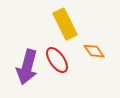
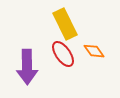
red ellipse: moved 6 px right, 6 px up
purple arrow: rotated 16 degrees counterclockwise
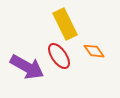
red ellipse: moved 4 px left, 2 px down
purple arrow: rotated 60 degrees counterclockwise
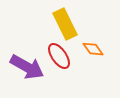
orange diamond: moved 1 px left, 2 px up
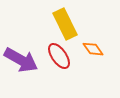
purple arrow: moved 6 px left, 7 px up
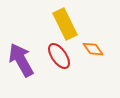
purple arrow: rotated 148 degrees counterclockwise
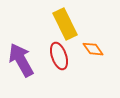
red ellipse: rotated 16 degrees clockwise
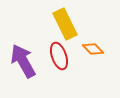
orange diamond: rotated 10 degrees counterclockwise
purple arrow: moved 2 px right, 1 px down
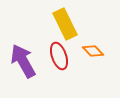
orange diamond: moved 2 px down
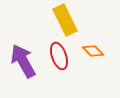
yellow rectangle: moved 4 px up
